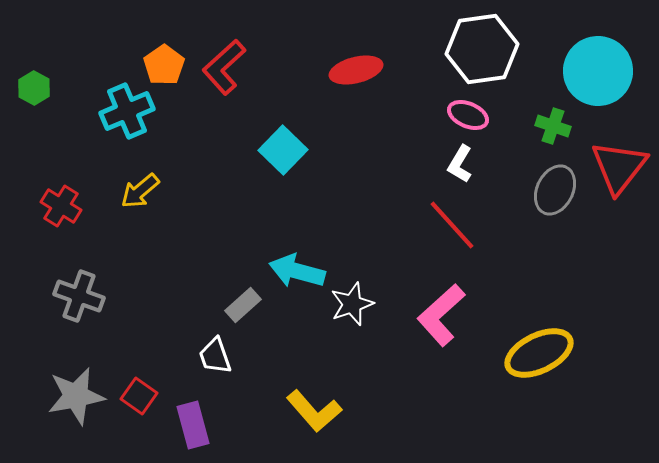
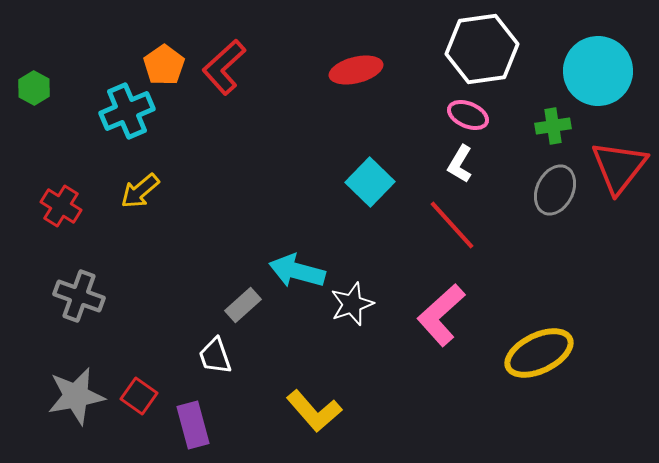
green cross: rotated 28 degrees counterclockwise
cyan square: moved 87 px right, 32 px down
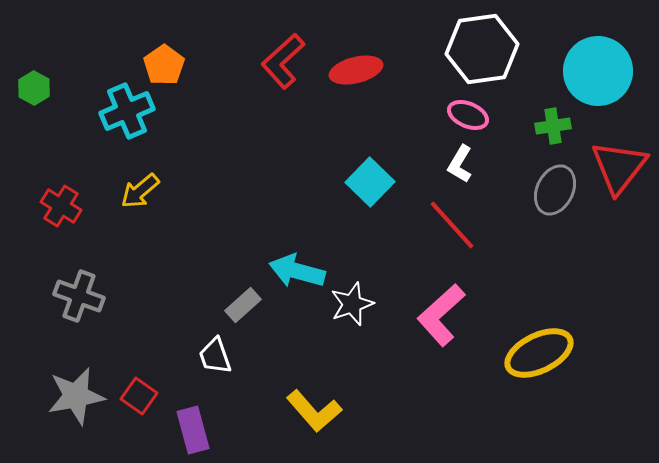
red L-shape: moved 59 px right, 6 px up
purple rectangle: moved 5 px down
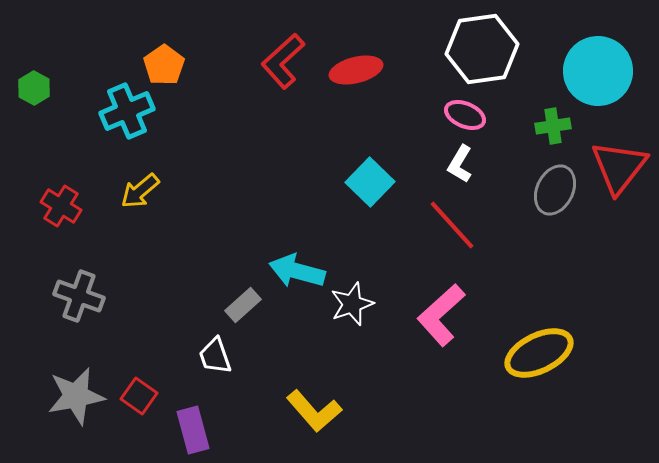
pink ellipse: moved 3 px left
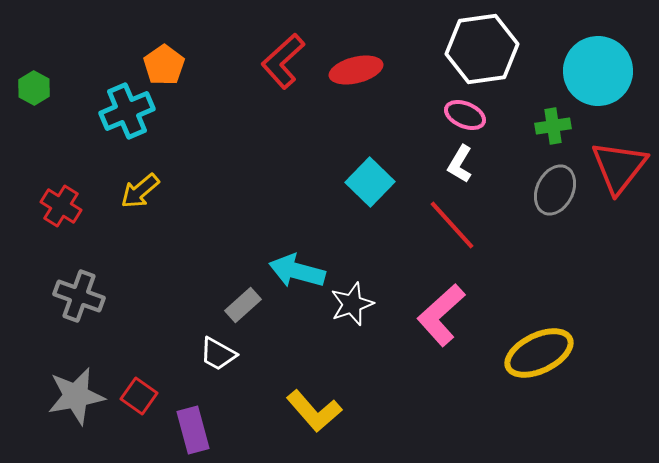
white trapezoid: moved 3 px right, 2 px up; rotated 42 degrees counterclockwise
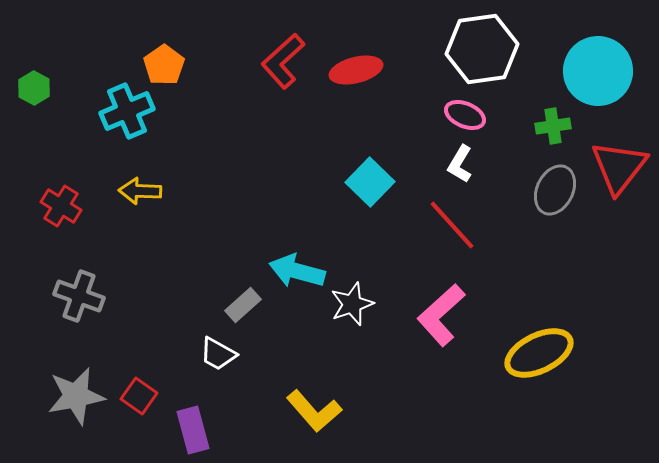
yellow arrow: rotated 42 degrees clockwise
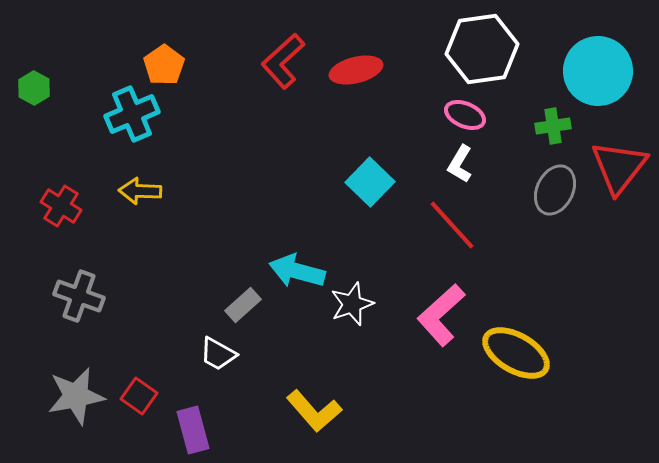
cyan cross: moved 5 px right, 3 px down
yellow ellipse: moved 23 px left; rotated 56 degrees clockwise
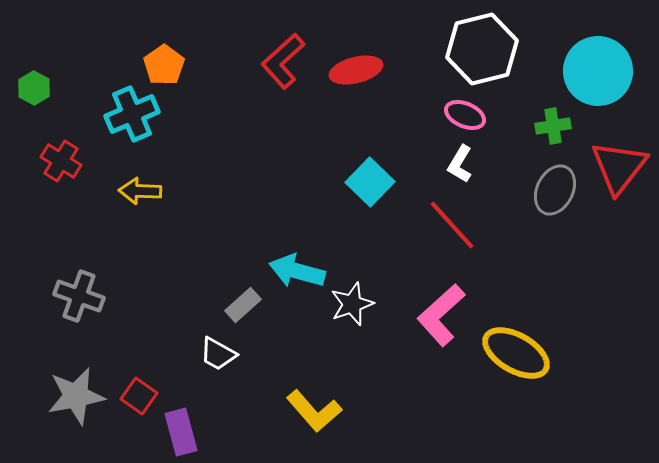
white hexagon: rotated 6 degrees counterclockwise
red cross: moved 45 px up
purple rectangle: moved 12 px left, 2 px down
